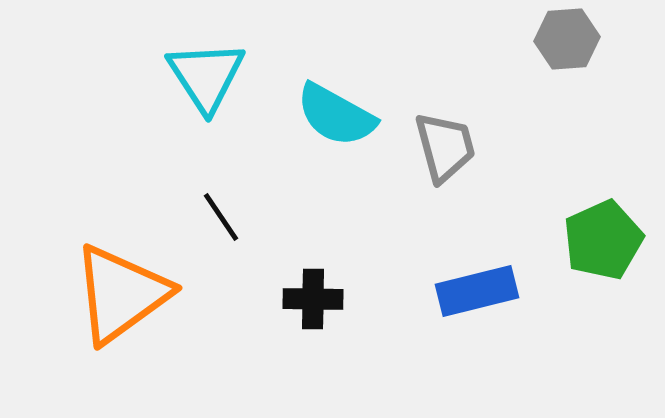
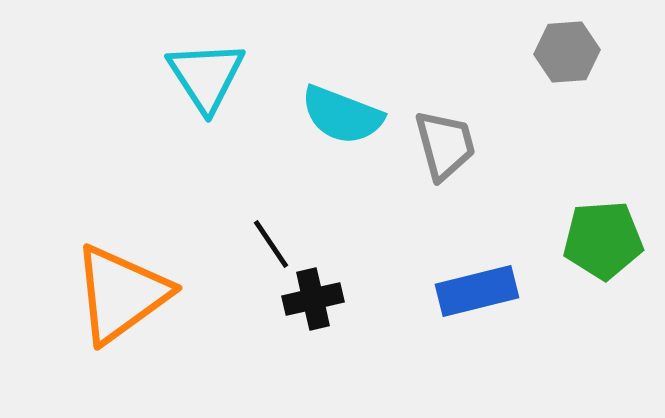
gray hexagon: moved 13 px down
cyan semicircle: moved 6 px right; rotated 8 degrees counterclockwise
gray trapezoid: moved 2 px up
black line: moved 50 px right, 27 px down
green pentagon: rotated 20 degrees clockwise
black cross: rotated 14 degrees counterclockwise
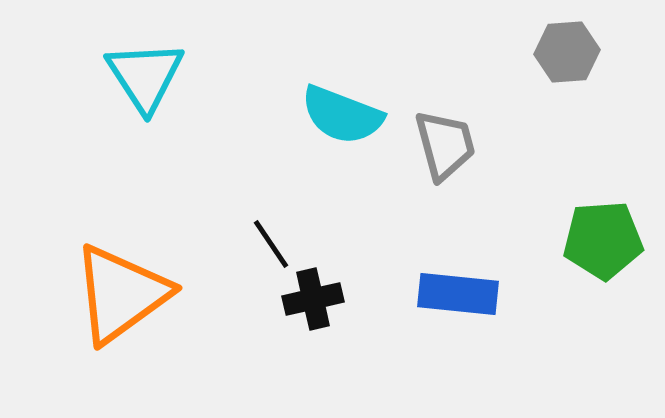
cyan triangle: moved 61 px left
blue rectangle: moved 19 px left, 3 px down; rotated 20 degrees clockwise
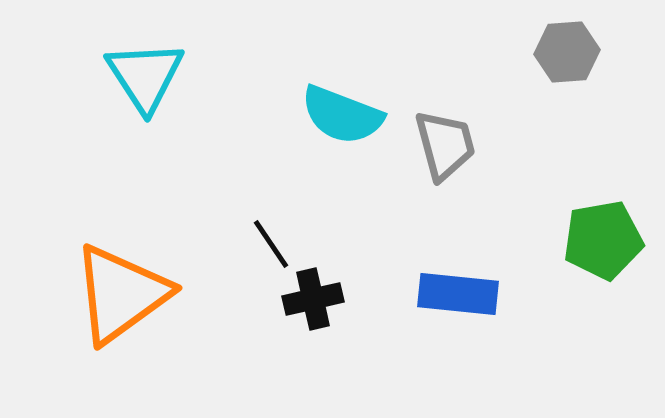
green pentagon: rotated 6 degrees counterclockwise
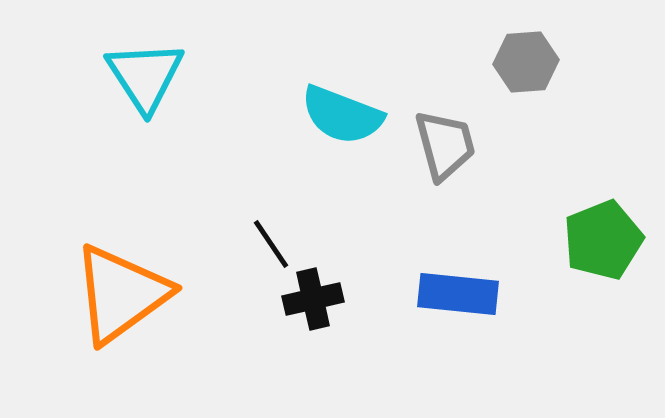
gray hexagon: moved 41 px left, 10 px down
green pentagon: rotated 12 degrees counterclockwise
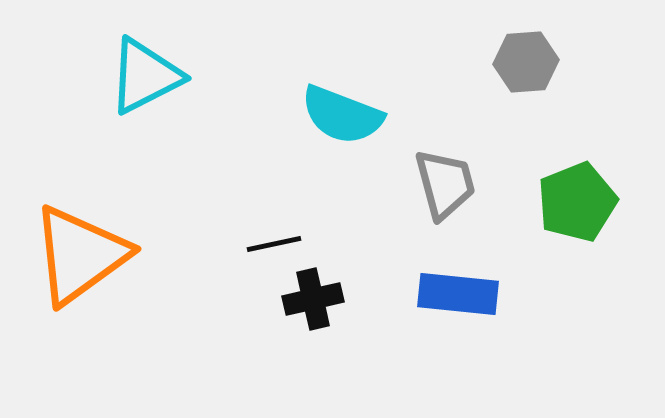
cyan triangle: rotated 36 degrees clockwise
gray trapezoid: moved 39 px down
green pentagon: moved 26 px left, 38 px up
black line: moved 3 px right; rotated 68 degrees counterclockwise
orange triangle: moved 41 px left, 39 px up
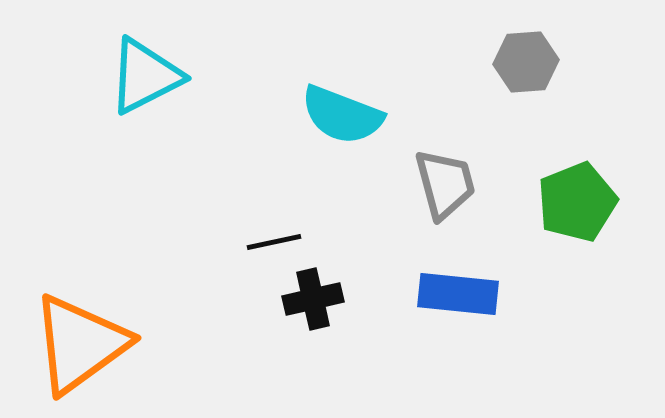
black line: moved 2 px up
orange triangle: moved 89 px down
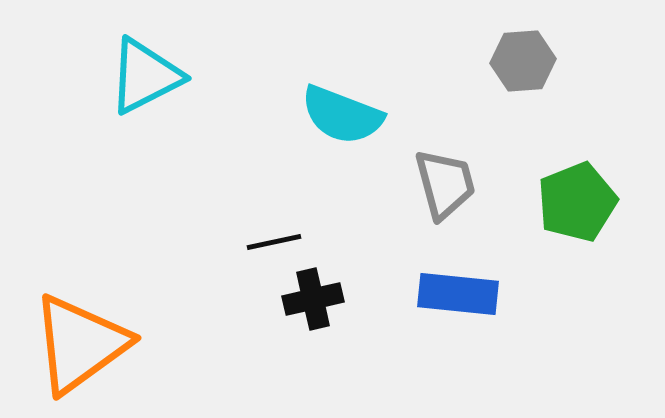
gray hexagon: moved 3 px left, 1 px up
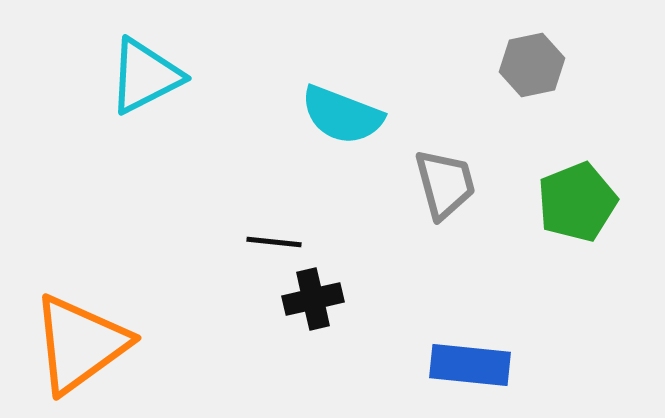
gray hexagon: moved 9 px right, 4 px down; rotated 8 degrees counterclockwise
black line: rotated 18 degrees clockwise
blue rectangle: moved 12 px right, 71 px down
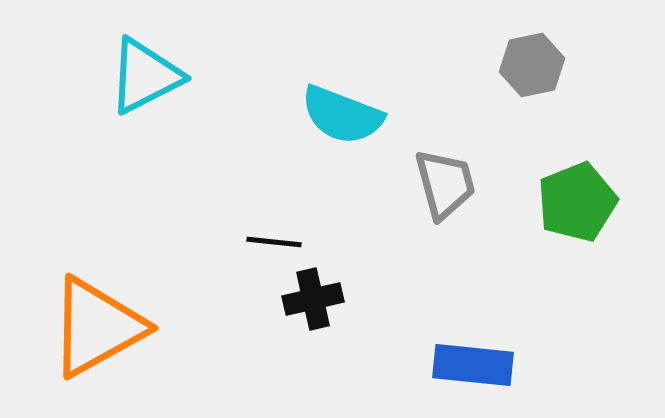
orange triangle: moved 17 px right, 17 px up; rotated 7 degrees clockwise
blue rectangle: moved 3 px right
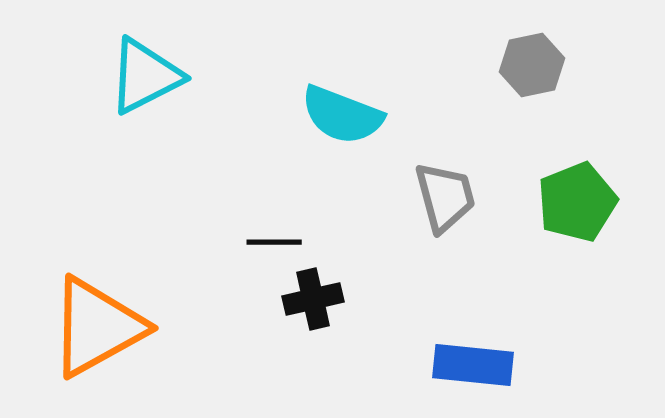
gray trapezoid: moved 13 px down
black line: rotated 6 degrees counterclockwise
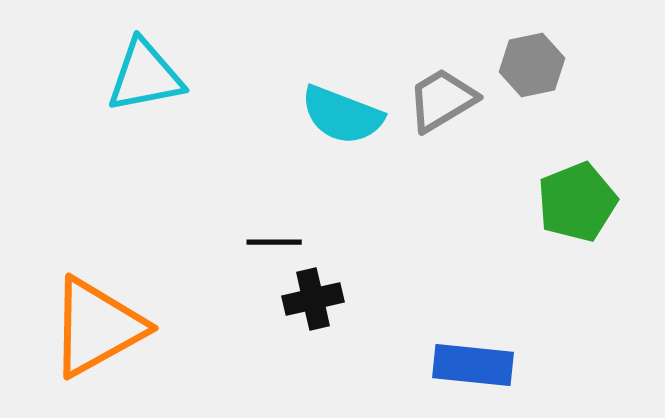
cyan triangle: rotated 16 degrees clockwise
gray trapezoid: moved 3 px left, 97 px up; rotated 106 degrees counterclockwise
